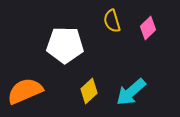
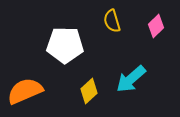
pink diamond: moved 8 px right, 2 px up
cyan arrow: moved 13 px up
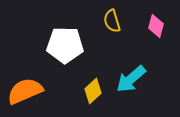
pink diamond: rotated 30 degrees counterclockwise
yellow diamond: moved 4 px right
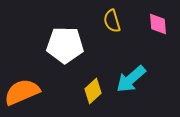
pink diamond: moved 2 px right, 2 px up; rotated 20 degrees counterclockwise
orange semicircle: moved 3 px left, 1 px down
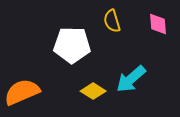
white pentagon: moved 7 px right
yellow diamond: rotated 75 degrees clockwise
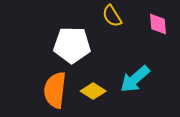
yellow semicircle: moved 5 px up; rotated 15 degrees counterclockwise
cyan arrow: moved 4 px right
orange semicircle: moved 33 px right, 2 px up; rotated 60 degrees counterclockwise
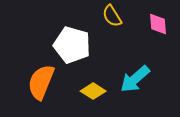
white pentagon: rotated 15 degrees clockwise
orange semicircle: moved 14 px left, 8 px up; rotated 15 degrees clockwise
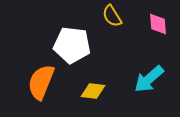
white pentagon: rotated 9 degrees counterclockwise
cyan arrow: moved 14 px right
yellow diamond: rotated 25 degrees counterclockwise
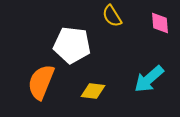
pink diamond: moved 2 px right, 1 px up
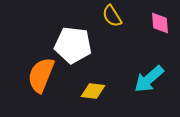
white pentagon: moved 1 px right
orange semicircle: moved 7 px up
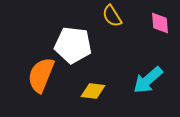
cyan arrow: moved 1 px left, 1 px down
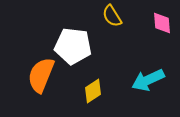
pink diamond: moved 2 px right
white pentagon: moved 1 px down
cyan arrow: rotated 16 degrees clockwise
yellow diamond: rotated 40 degrees counterclockwise
